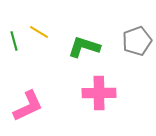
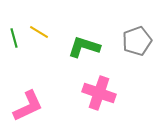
green line: moved 3 px up
pink cross: rotated 20 degrees clockwise
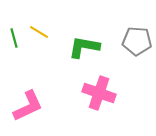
gray pentagon: rotated 24 degrees clockwise
green L-shape: rotated 8 degrees counterclockwise
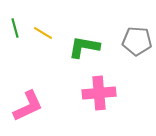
yellow line: moved 4 px right, 1 px down
green line: moved 1 px right, 10 px up
pink cross: rotated 24 degrees counterclockwise
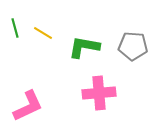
gray pentagon: moved 4 px left, 5 px down
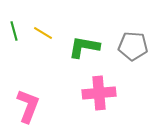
green line: moved 1 px left, 3 px down
pink L-shape: rotated 44 degrees counterclockwise
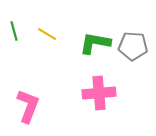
yellow line: moved 4 px right, 1 px down
green L-shape: moved 11 px right, 4 px up
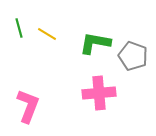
green line: moved 5 px right, 3 px up
gray pentagon: moved 10 px down; rotated 16 degrees clockwise
